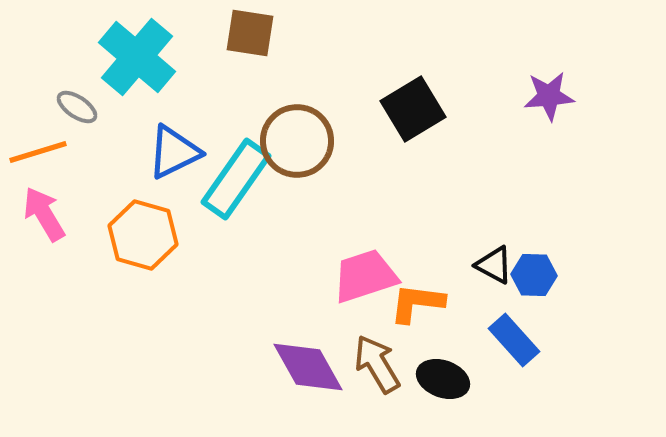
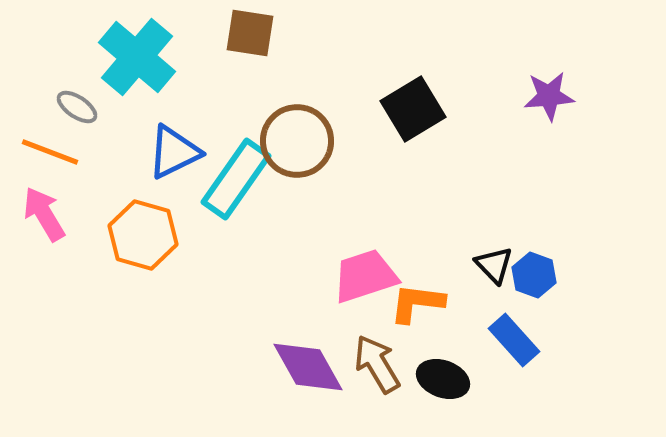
orange line: moved 12 px right; rotated 38 degrees clockwise
black triangle: rotated 18 degrees clockwise
blue hexagon: rotated 18 degrees clockwise
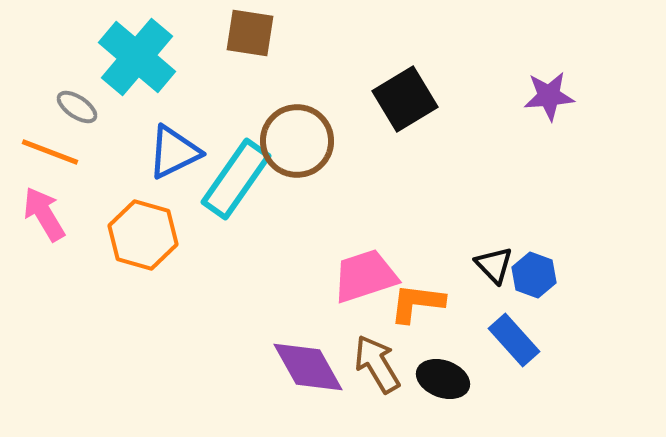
black square: moved 8 px left, 10 px up
